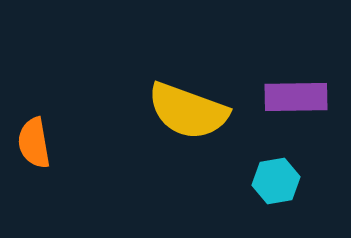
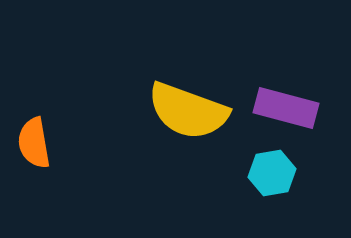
purple rectangle: moved 10 px left, 11 px down; rotated 16 degrees clockwise
cyan hexagon: moved 4 px left, 8 px up
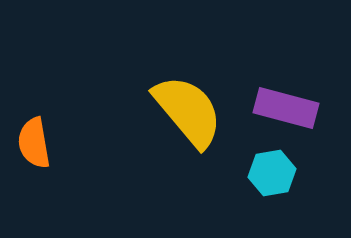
yellow semicircle: rotated 150 degrees counterclockwise
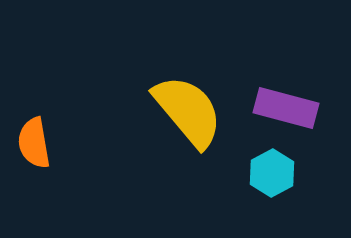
cyan hexagon: rotated 18 degrees counterclockwise
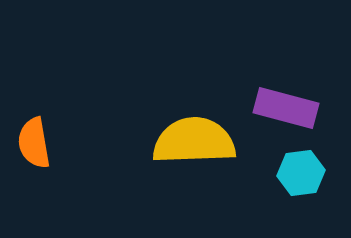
yellow semicircle: moved 6 px right, 30 px down; rotated 52 degrees counterclockwise
cyan hexagon: moved 29 px right; rotated 21 degrees clockwise
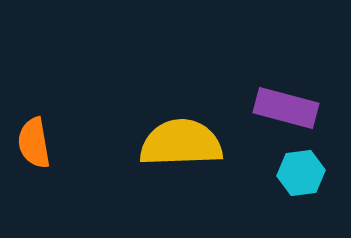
yellow semicircle: moved 13 px left, 2 px down
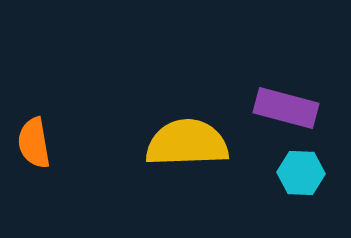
yellow semicircle: moved 6 px right
cyan hexagon: rotated 9 degrees clockwise
